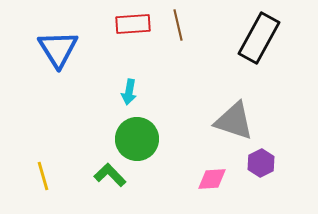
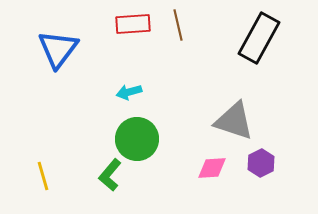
blue triangle: rotated 9 degrees clockwise
cyan arrow: rotated 65 degrees clockwise
green L-shape: rotated 96 degrees counterclockwise
pink diamond: moved 11 px up
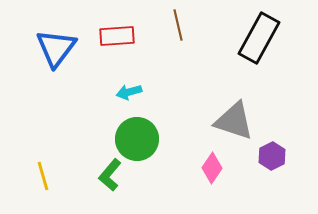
red rectangle: moved 16 px left, 12 px down
blue triangle: moved 2 px left, 1 px up
purple hexagon: moved 11 px right, 7 px up
pink diamond: rotated 52 degrees counterclockwise
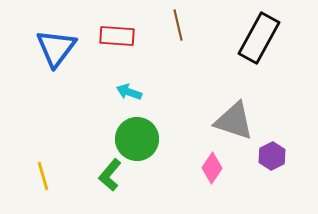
red rectangle: rotated 8 degrees clockwise
cyan arrow: rotated 35 degrees clockwise
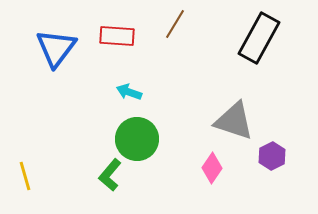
brown line: moved 3 px left, 1 px up; rotated 44 degrees clockwise
yellow line: moved 18 px left
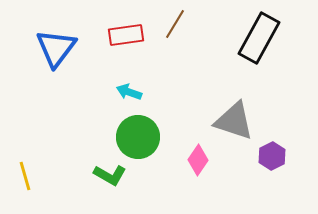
red rectangle: moved 9 px right, 1 px up; rotated 12 degrees counterclockwise
green circle: moved 1 px right, 2 px up
pink diamond: moved 14 px left, 8 px up
green L-shape: rotated 100 degrees counterclockwise
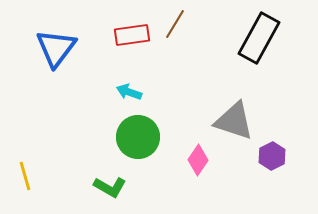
red rectangle: moved 6 px right
green L-shape: moved 12 px down
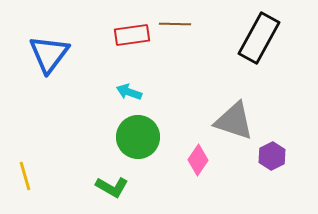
brown line: rotated 60 degrees clockwise
blue triangle: moved 7 px left, 6 px down
green L-shape: moved 2 px right
